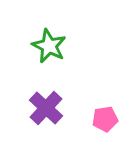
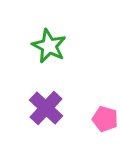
pink pentagon: rotated 25 degrees clockwise
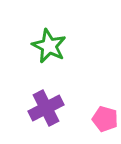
purple cross: rotated 20 degrees clockwise
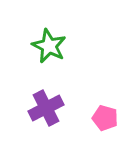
pink pentagon: moved 1 px up
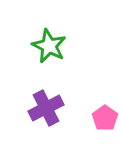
pink pentagon: rotated 20 degrees clockwise
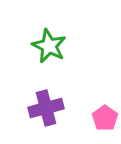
purple cross: rotated 12 degrees clockwise
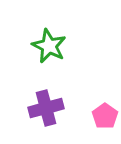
pink pentagon: moved 2 px up
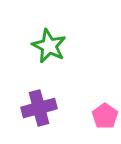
purple cross: moved 7 px left
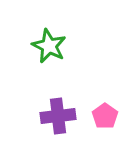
purple cross: moved 19 px right, 8 px down; rotated 8 degrees clockwise
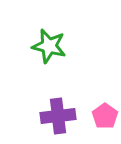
green star: rotated 12 degrees counterclockwise
